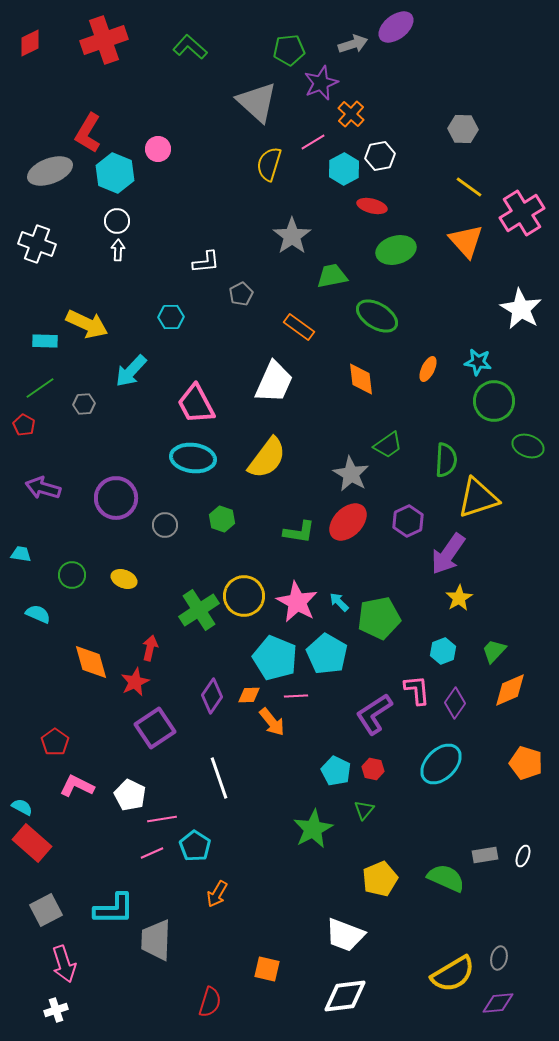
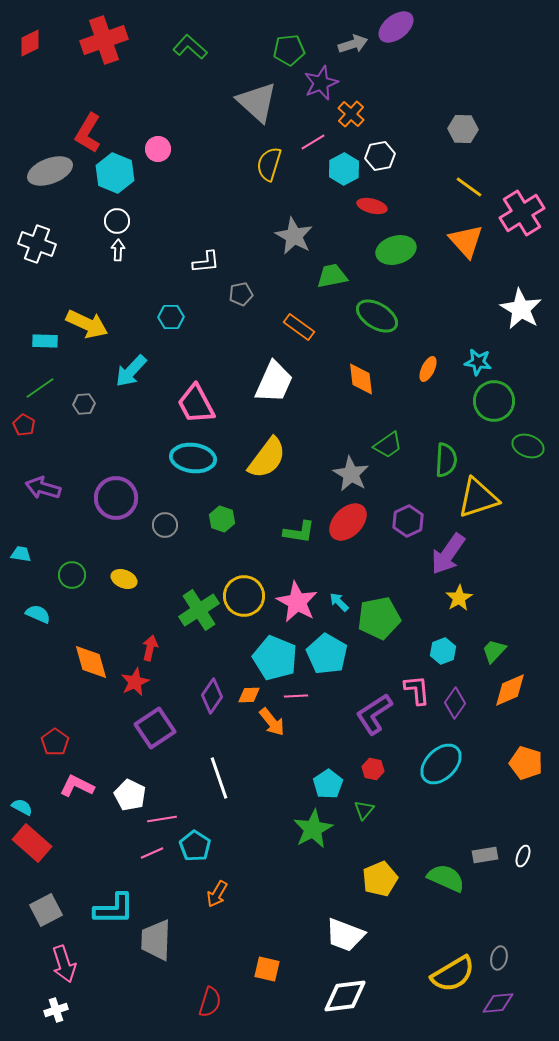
gray star at (292, 236): moved 2 px right; rotated 9 degrees counterclockwise
gray pentagon at (241, 294): rotated 15 degrees clockwise
cyan pentagon at (336, 771): moved 8 px left, 13 px down; rotated 12 degrees clockwise
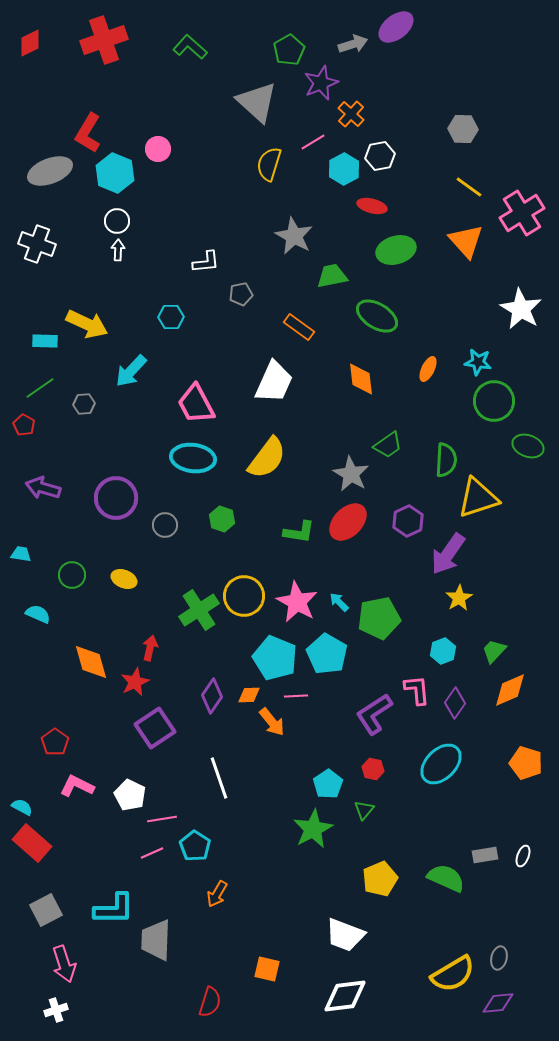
green pentagon at (289, 50): rotated 24 degrees counterclockwise
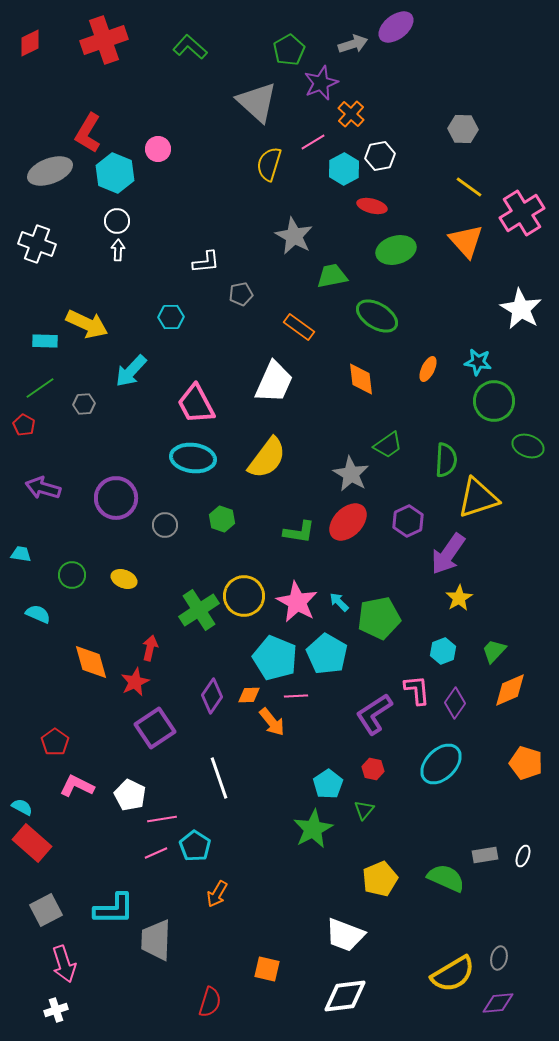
pink line at (152, 853): moved 4 px right
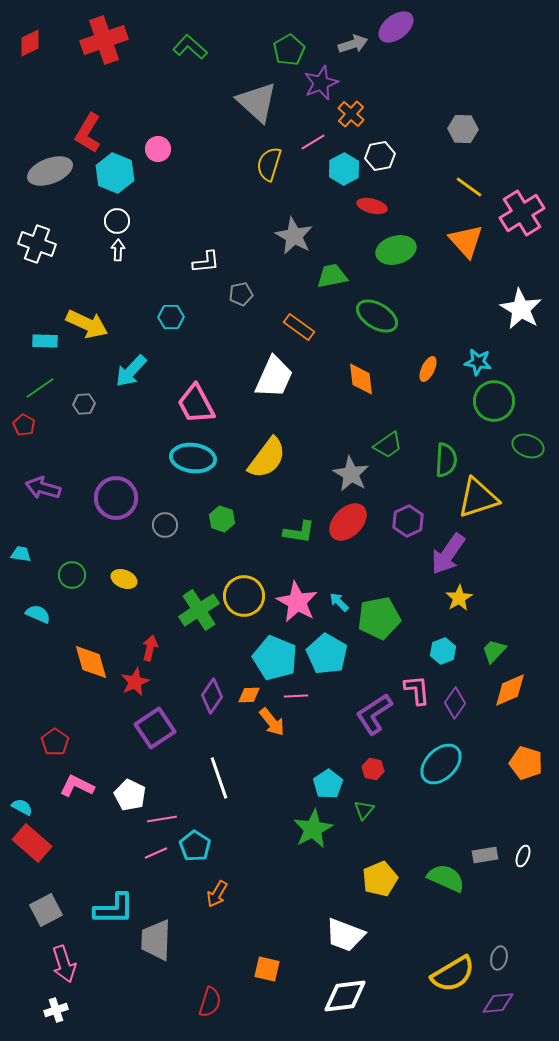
white trapezoid at (274, 382): moved 5 px up
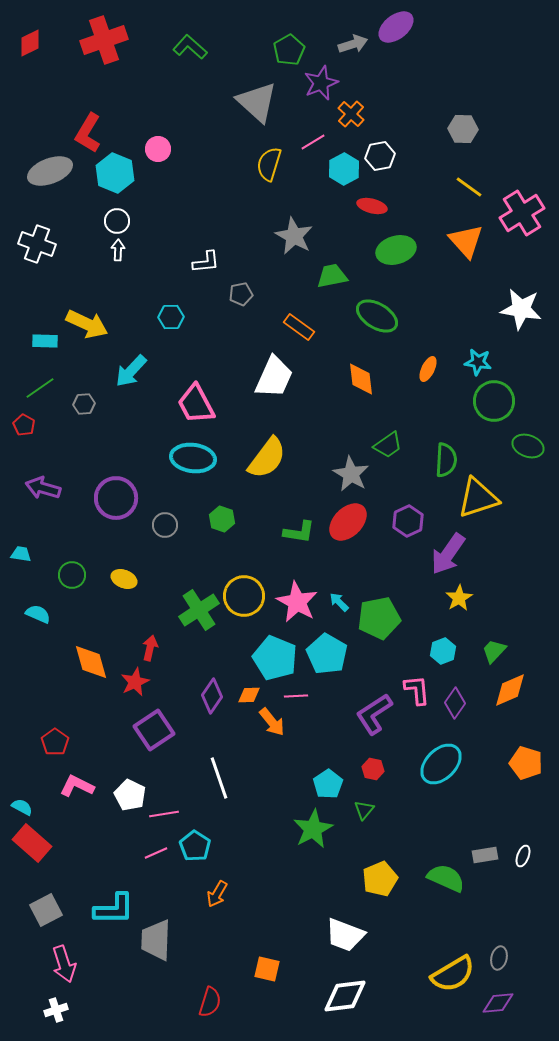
white star at (521, 309): rotated 21 degrees counterclockwise
purple square at (155, 728): moved 1 px left, 2 px down
pink line at (162, 819): moved 2 px right, 5 px up
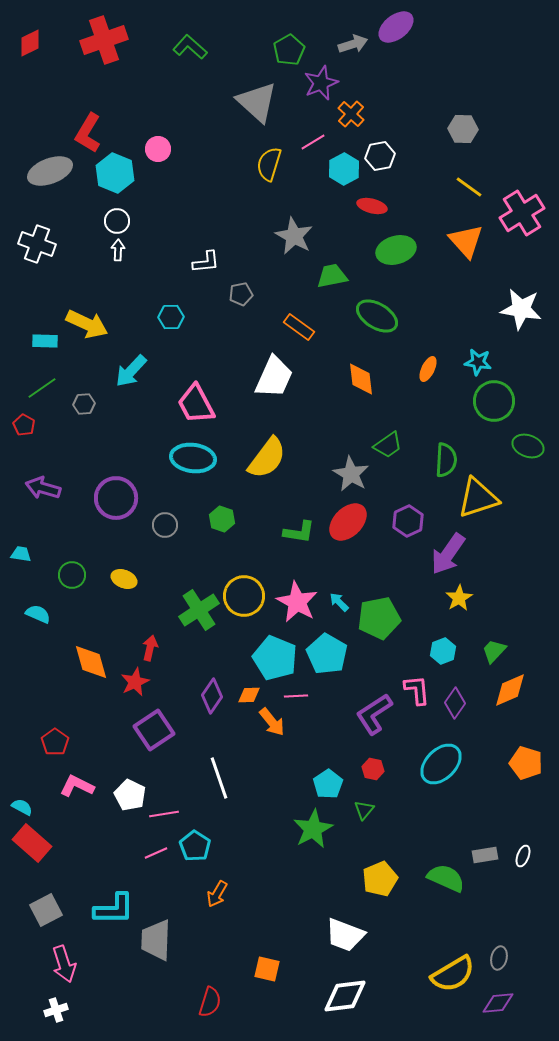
green line at (40, 388): moved 2 px right
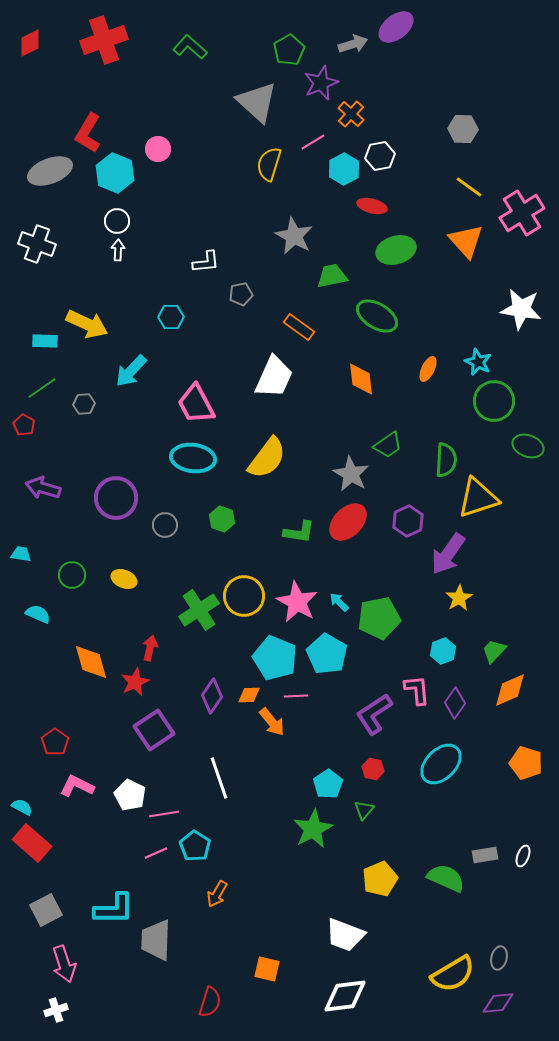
cyan star at (478, 362): rotated 16 degrees clockwise
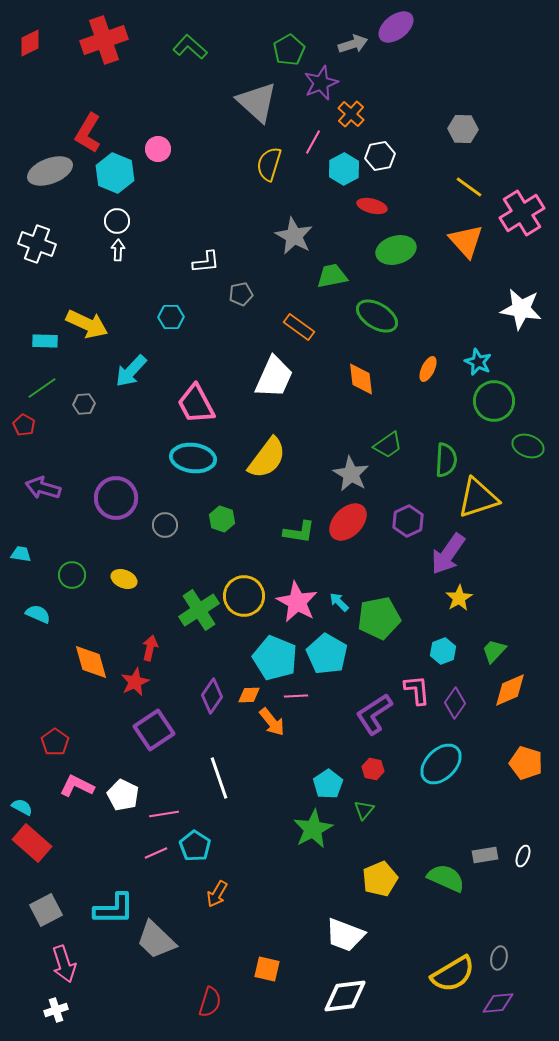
pink line at (313, 142): rotated 30 degrees counterclockwise
white pentagon at (130, 795): moved 7 px left
gray trapezoid at (156, 940): rotated 48 degrees counterclockwise
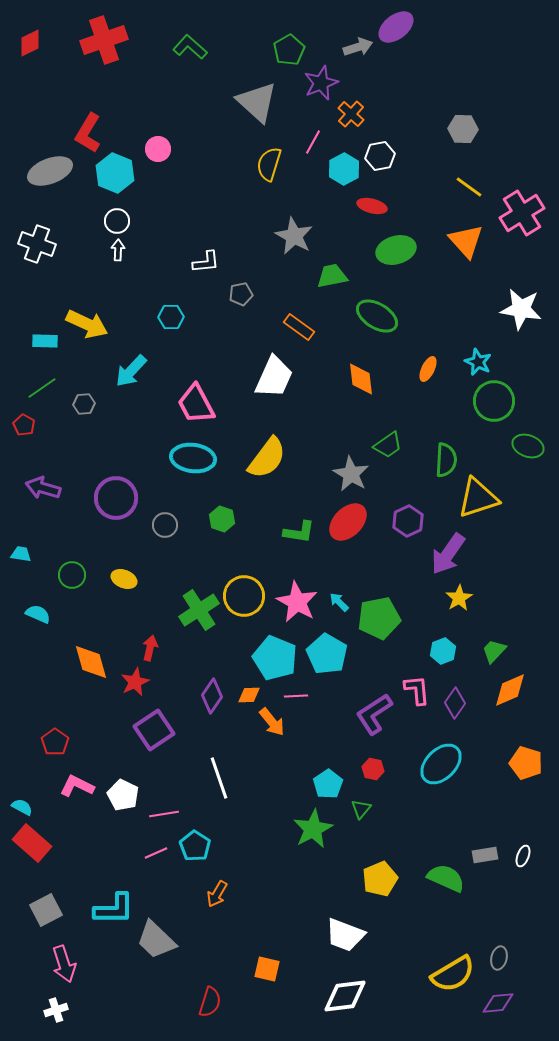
gray arrow at (353, 44): moved 5 px right, 3 px down
green triangle at (364, 810): moved 3 px left, 1 px up
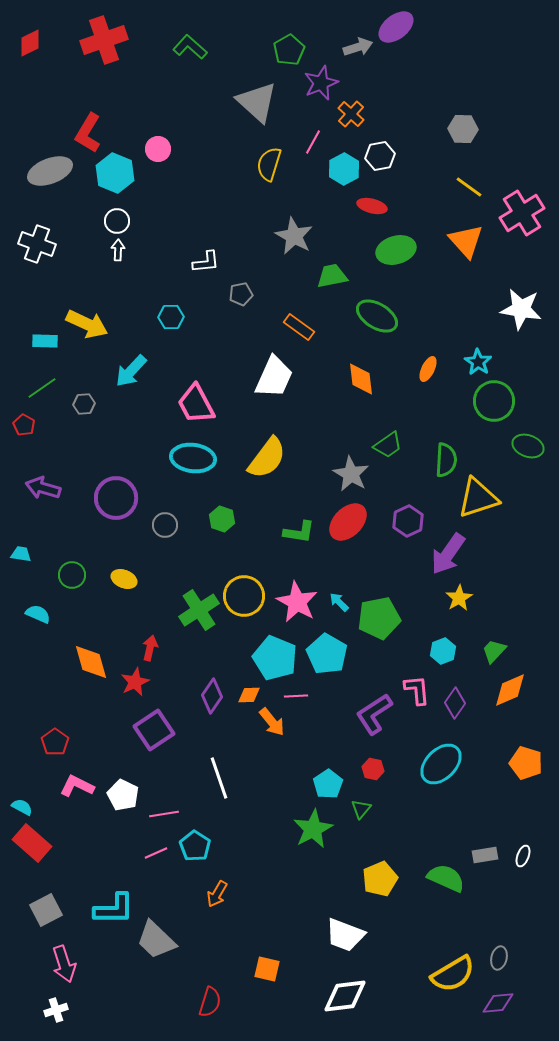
cyan star at (478, 362): rotated 8 degrees clockwise
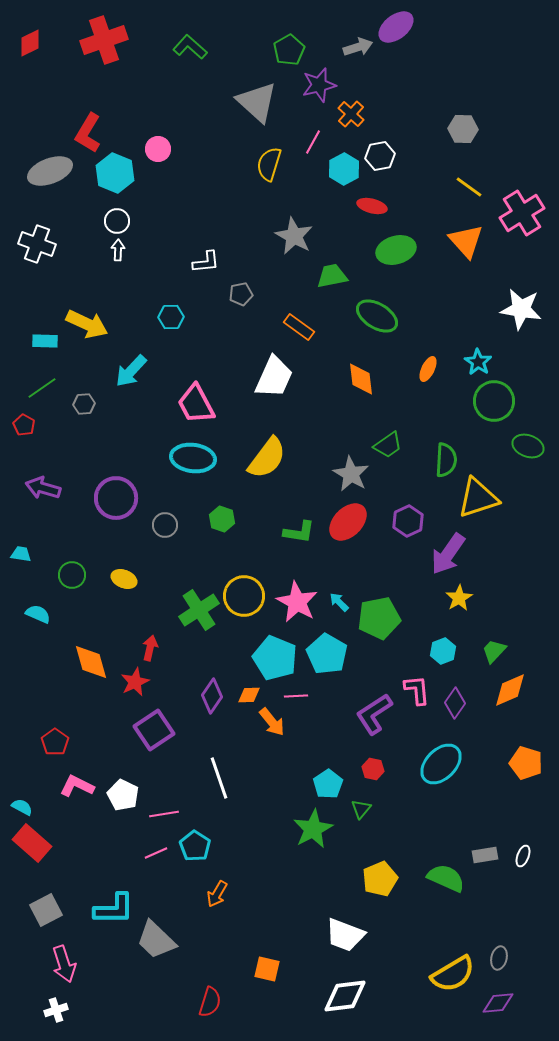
purple star at (321, 83): moved 2 px left, 2 px down; rotated 8 degrees clockwise
